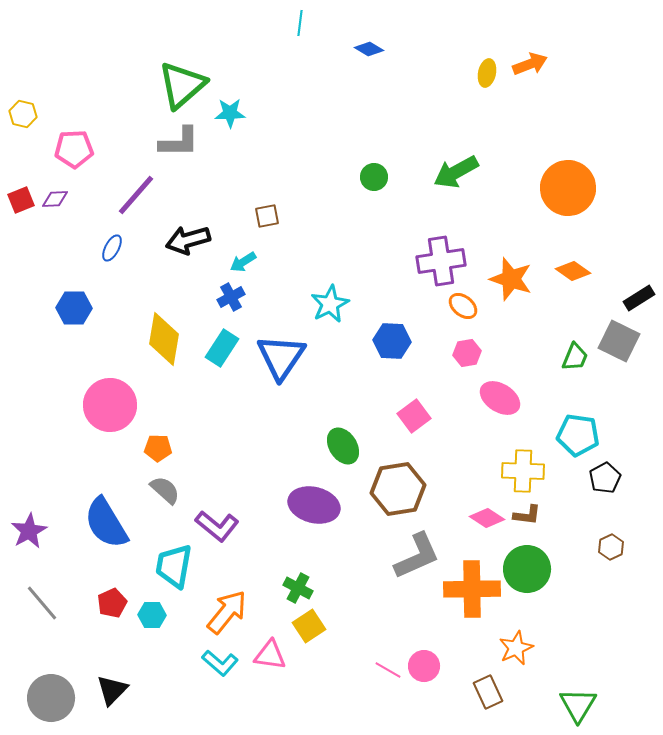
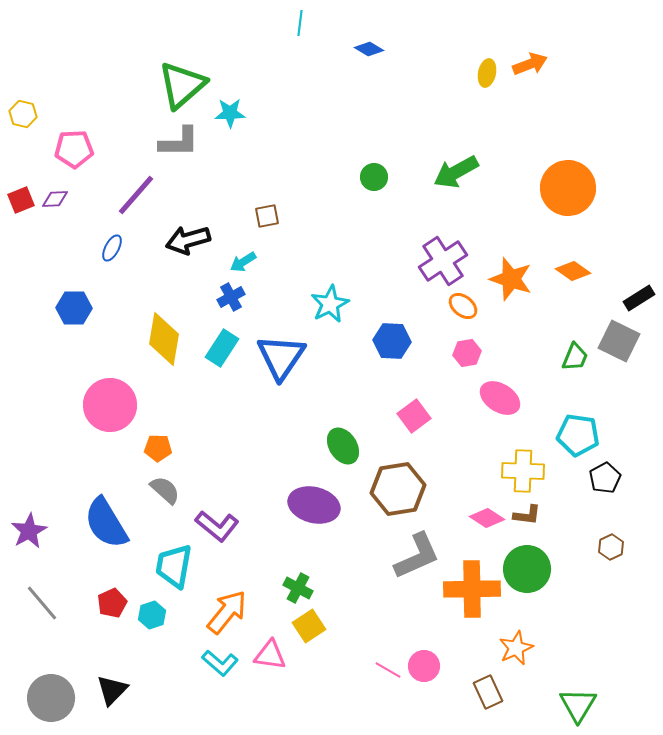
purple cross at (441, 261): moved 2 px right; rotated 24 degrees counterclockwise
cyan hexagon at (152, 615): rotated 20 degrees counterclockwise
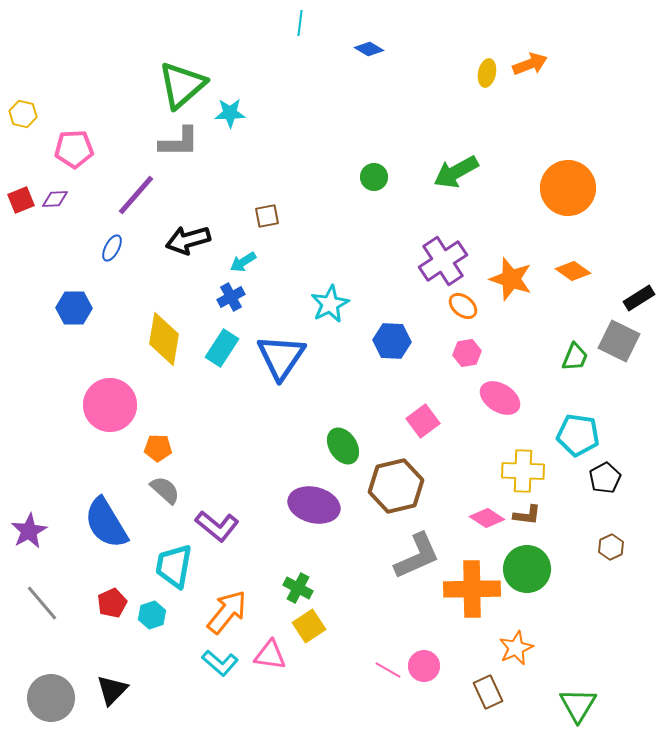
pink square at (414, 416): moved 9 px right, 5 px down
brown hexagon at (398, 489): moved 2 px left, 3 px up; rotated 4 degrees counterclockwise
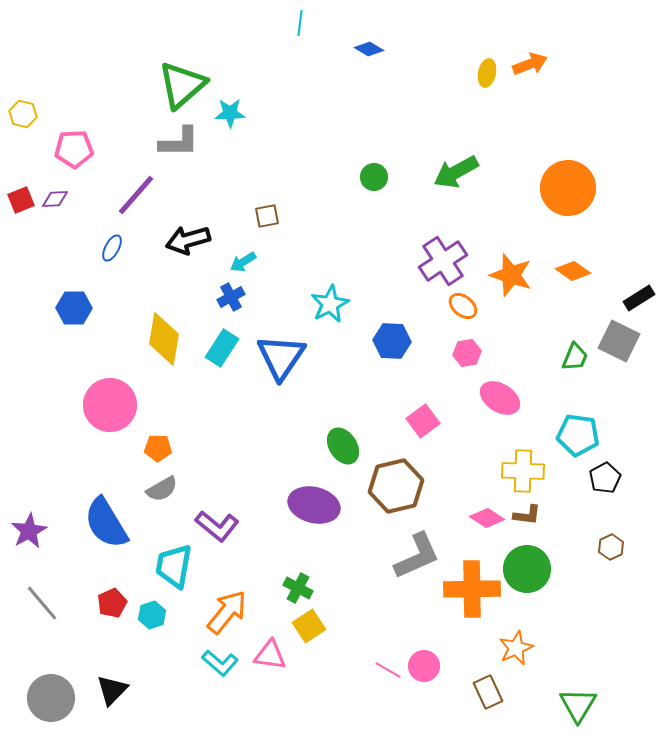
orange star at (511, 279): moved 4 px up
gray semicircle at (165, 490): moved 3 px left, 1 px up; rotated 108 degrees clockwise
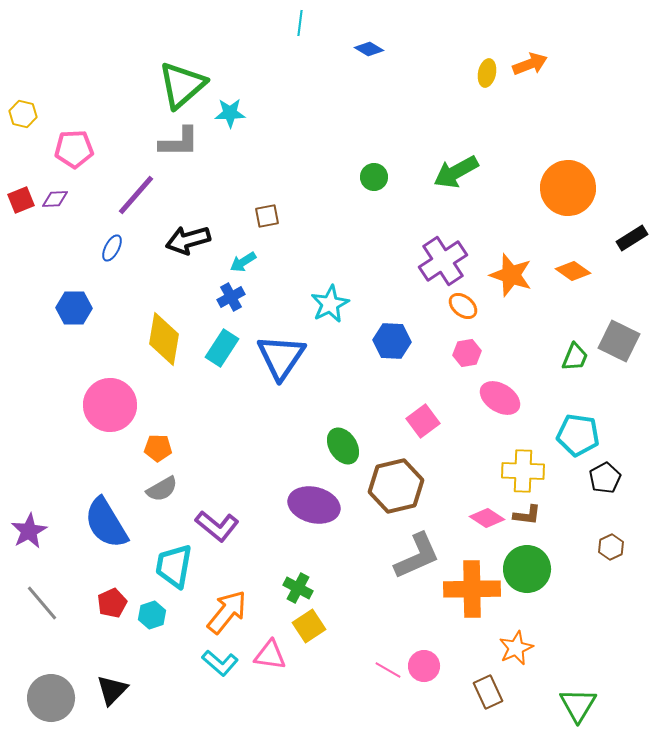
black rectangle at (639, 298): moved 7 px left, 60 px up
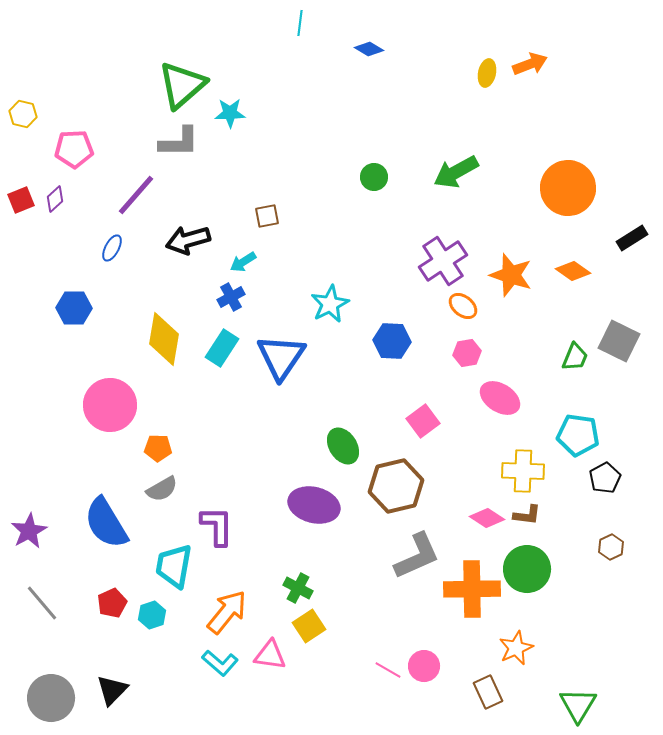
purple diamond at (55, 199): rotated 40 degrees counterclockwise
purple L-shape at (217, 526): rotated 129 degrees counterclockwise
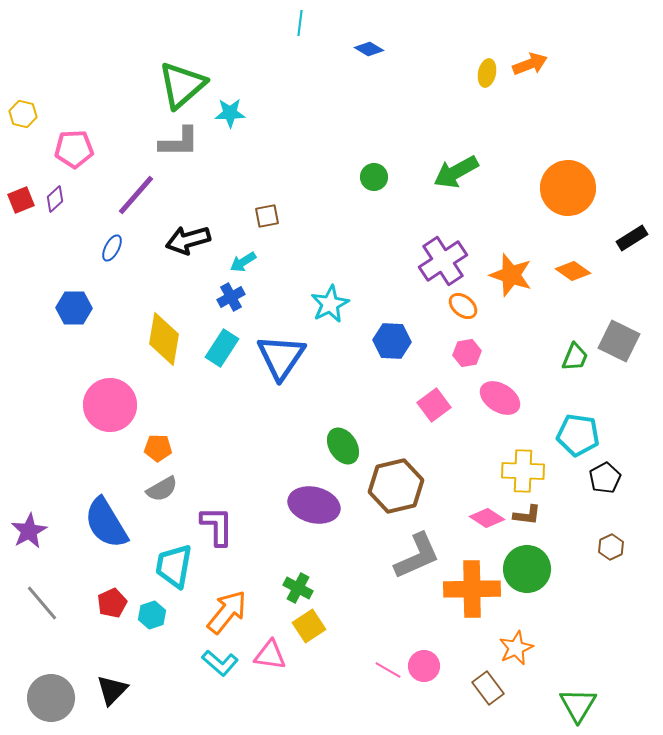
pink square at (423, 421): moved 11 px right, 16 px up
brown rectangle at (488, 692): moved 4 px up; rotated 12 degrees counterclockwise
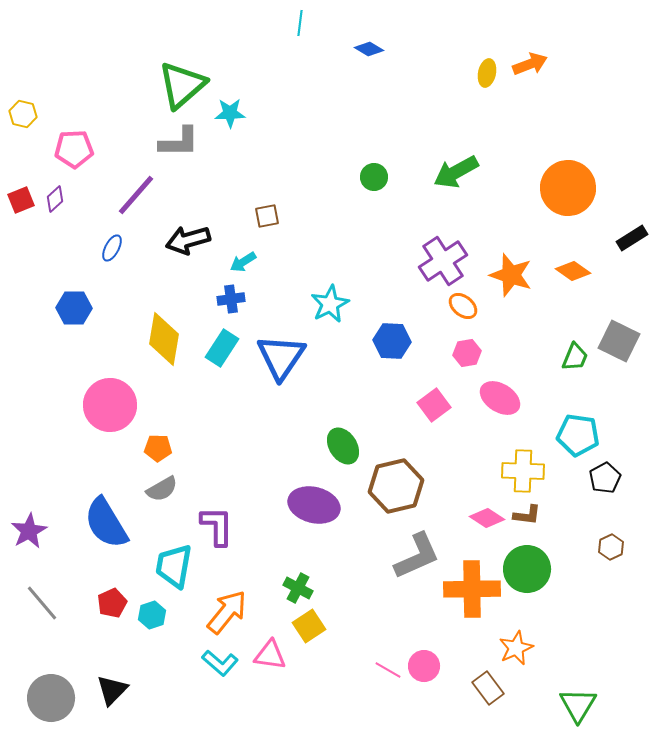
blue cross at (231, 297): moved 2 px down; rotated 20 degrees clockwise
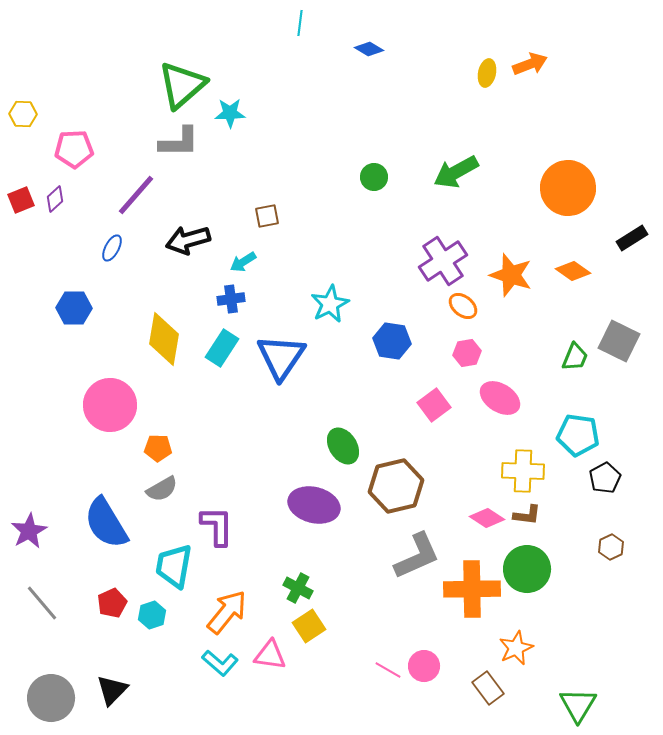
yellow hexagon at (23, 114): rotated 12 degrees counterclockwise
blue hexagon at (392, 341): rotated 6 degrees clockwise
